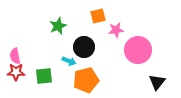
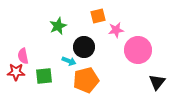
pink semicircle: moved 8 px right
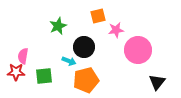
pink semicircle: rotated 21 degrees clockwise
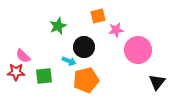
pink semicircle: rotated 56 degrees counterclockwise
